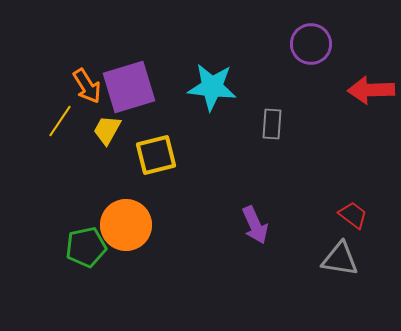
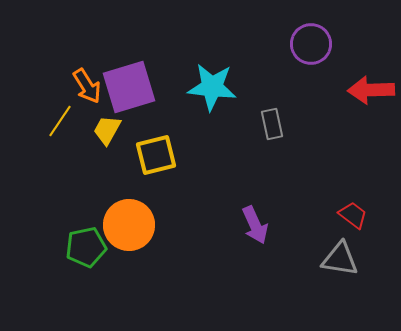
gray rectangle: rotated 16 degrees counterclockwise
orange circle: moved 3 px right
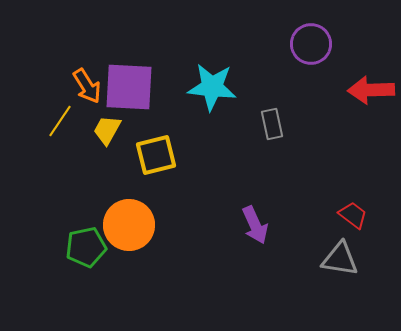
purple square: rotated 20 degrees clockwise
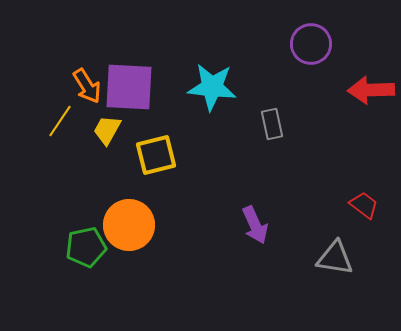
red trapezoid: moved 11 px right, 10 px up
gray triangle: moved 5 px left, 1 px up
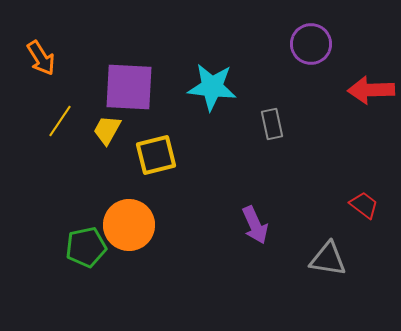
orange arrow: moved 46 px left, 28 px up
gray triangle: moved 7 px left, 1 px down
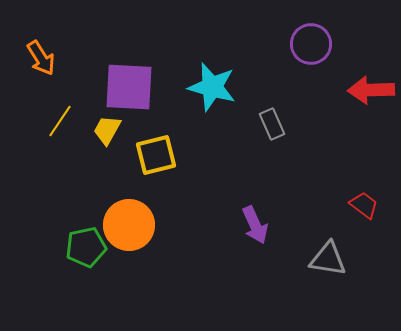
cyan star: rotated 9 degrees clockwise
gray rectangle: rotated 12 degrees counterclockwise
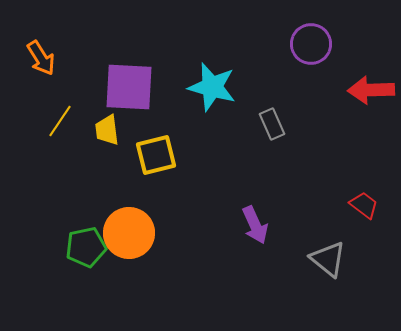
yellow trapezoid: rotated 36 degrees counterclockwise
orange circle: moved 8 px down
gray triangle: rotated 30 degrees clockwise
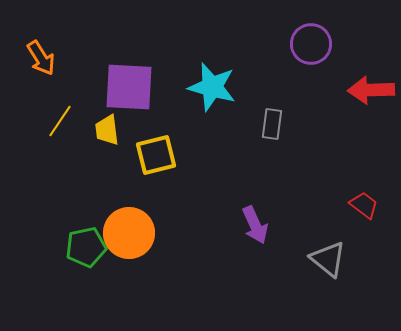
gray rectangle: rotated 32 degrees clockwise
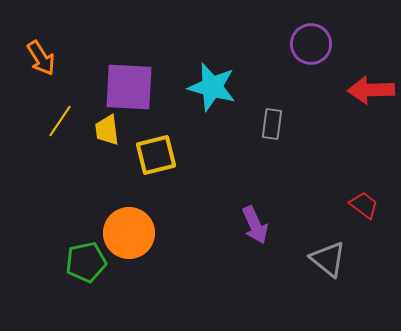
green pentagon: moved 15 px down
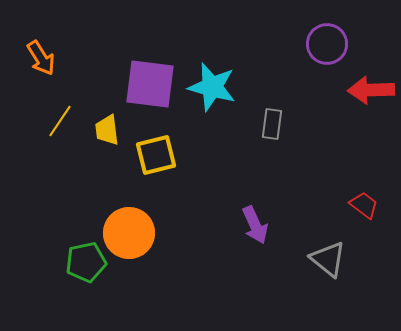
purple circle: moved 16 px right
purple square: moved 21 px right, 3 px up; rotated 4 degrees clockwise
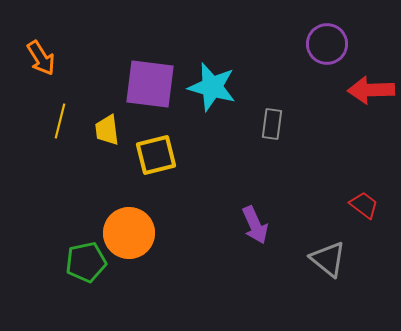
yellow line: rotated 20 degrees counterclockwise
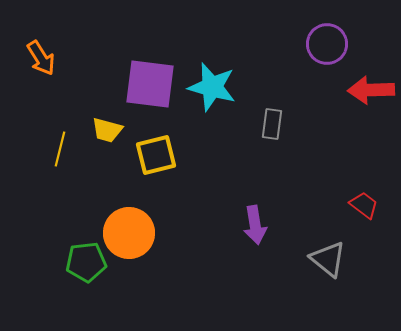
yellow line: moved 28 px down
yellow trapezoid: rotated 68 degrees counterclockwise
purple arrow: rotated 15 degrees clockwise
green pentagon: rotated 6 degrees clockwise
